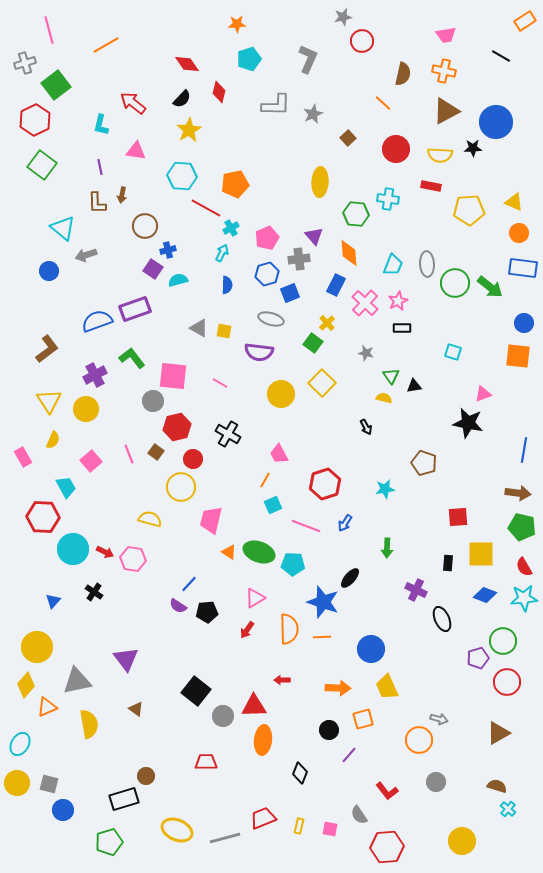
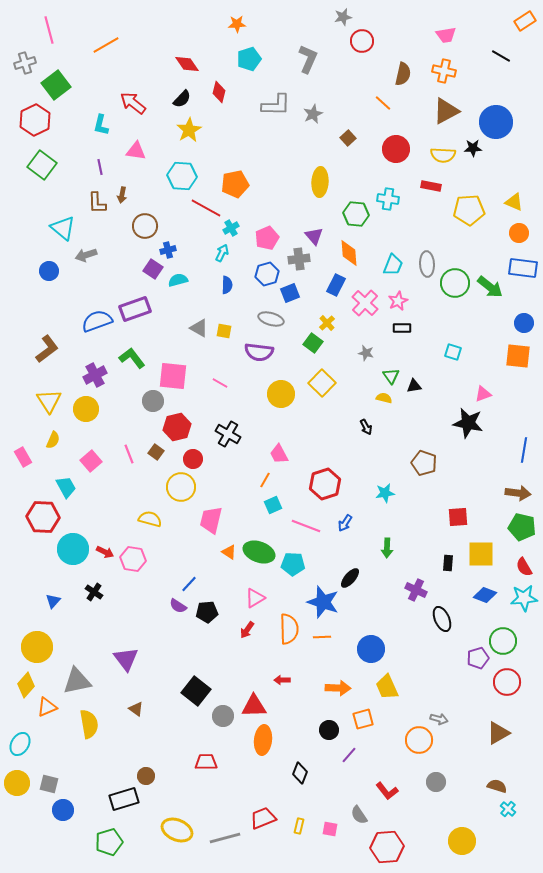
yellow semicircle at (440, 155): moved 3 px right
cyan star at (385, 489): moved 4 px down
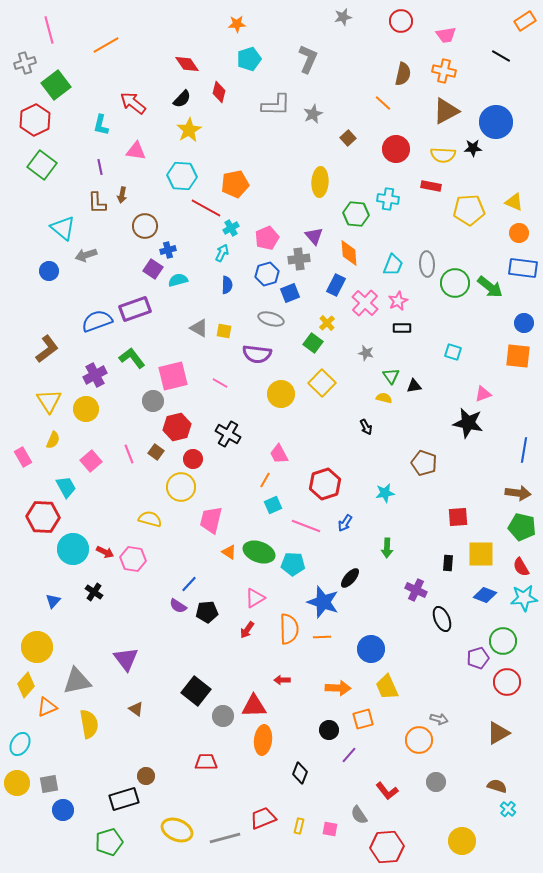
red circle at (362, 41): moved 39 px right, 20 px up
purple semicircle at (259, 352): moved 2 px left, 2 px down
pink square at (173, 376): rotated 20 degrees counterclockwise
red semicircle at (524, 567): moved 3 px left
gray square at (49, 784): rotated 24 degrees counterclockwise
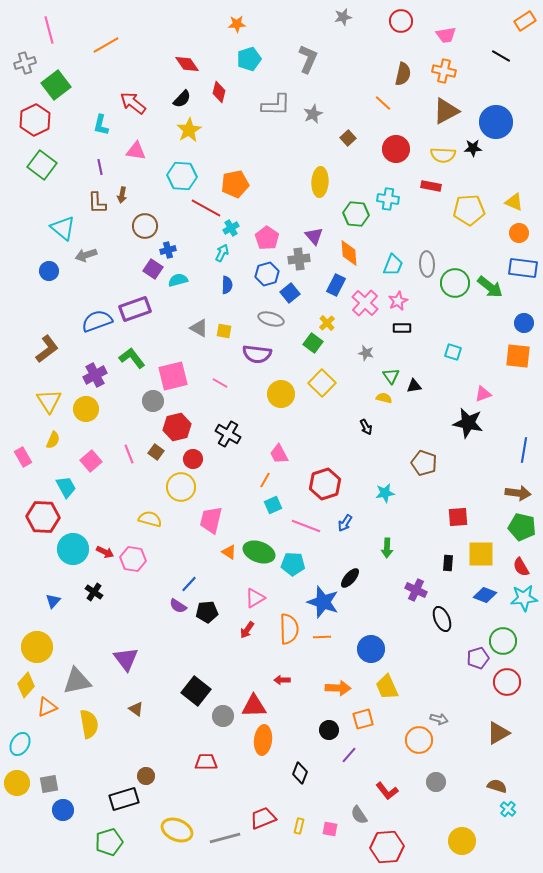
pink pentagon at (267, 238): rotated 15 degrees counterclockwise
blue square at (290, 293): rotated 18 degrees counterclockwise
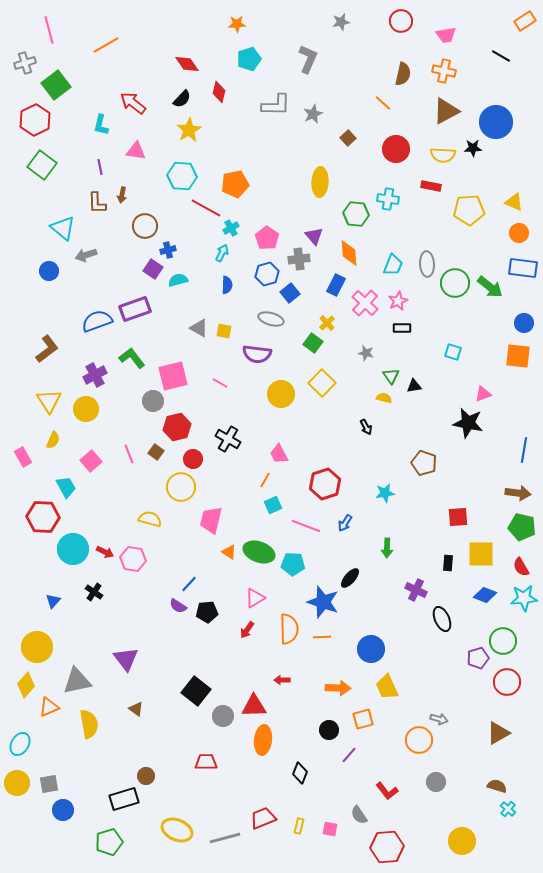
gray star at (343, 17): moved 2 px left, 5 px down
black cross at (228, 434): moved 5 px down
orange triangle at (47, 707): moved 2 px right
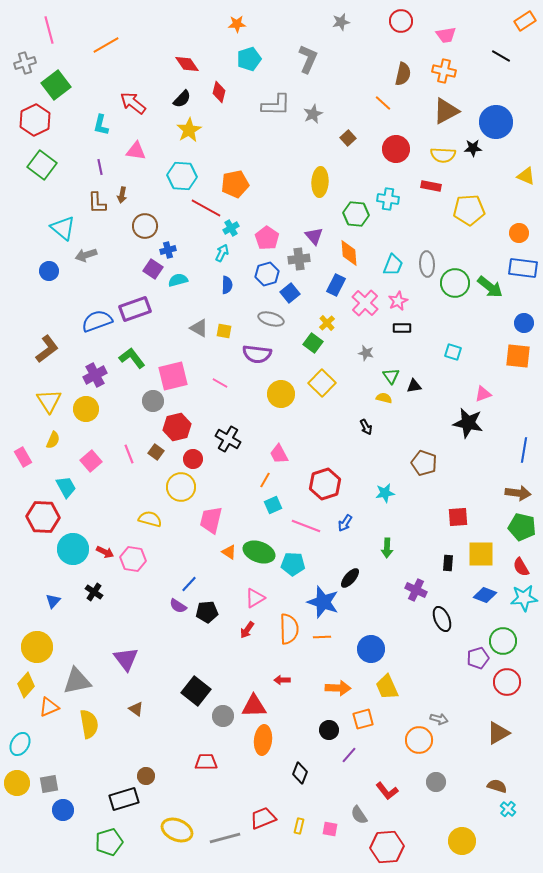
yellow triangle at (514, 202): moved 12 px right, 26 px up
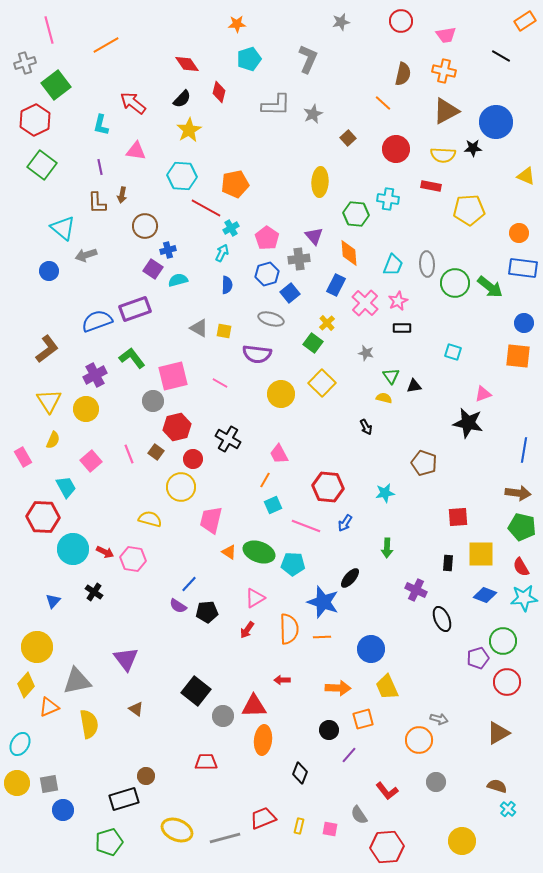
red hexagon at (325, 484): moved 3 px right, 3 px down; rotated 24 degrees clockwise
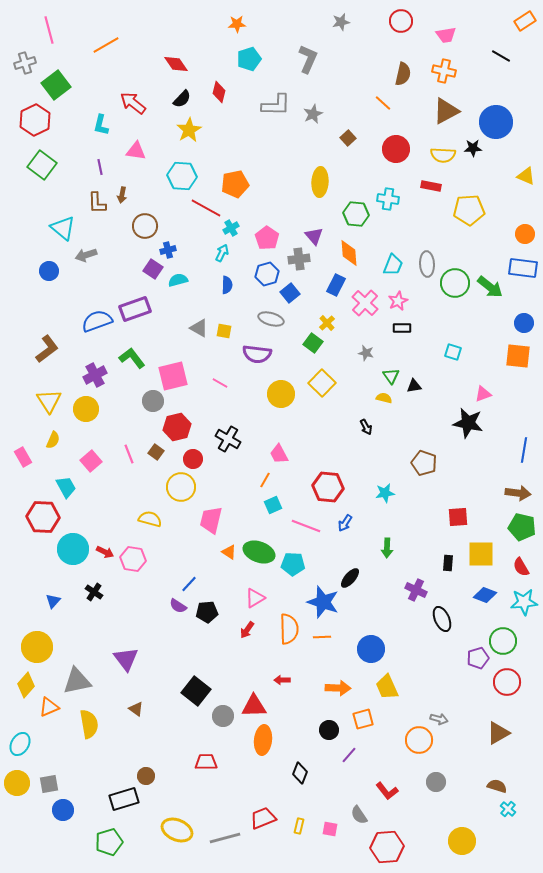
red diamond at (187, 64): moved 11 px left
orange circle at (519, 233): moved 6 px right, 1 px down
cyan star at (524, 598): moved 4 px down
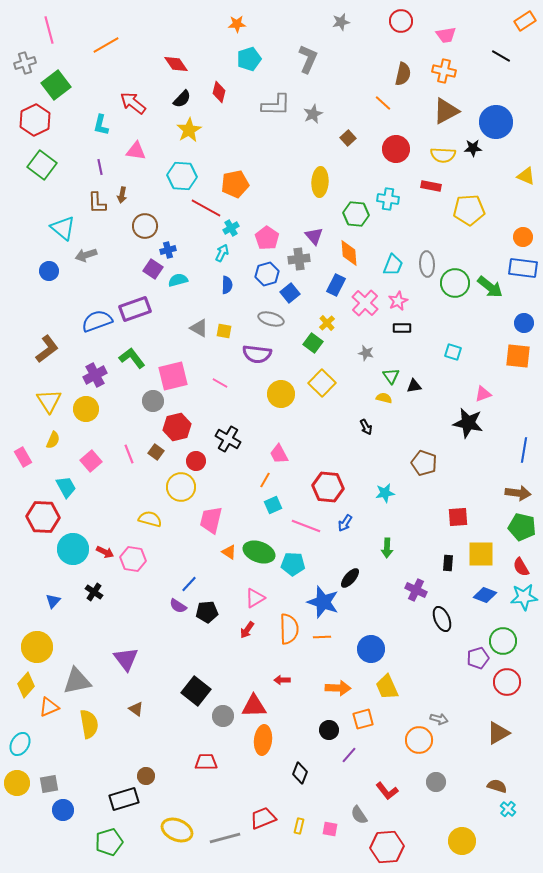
orange circle at (525, 234): moved 2 px left, 3 px down
red circle at (193, 459): moved 3 px right, 2 px down
cyan star at (524, 602): moved 5 px up
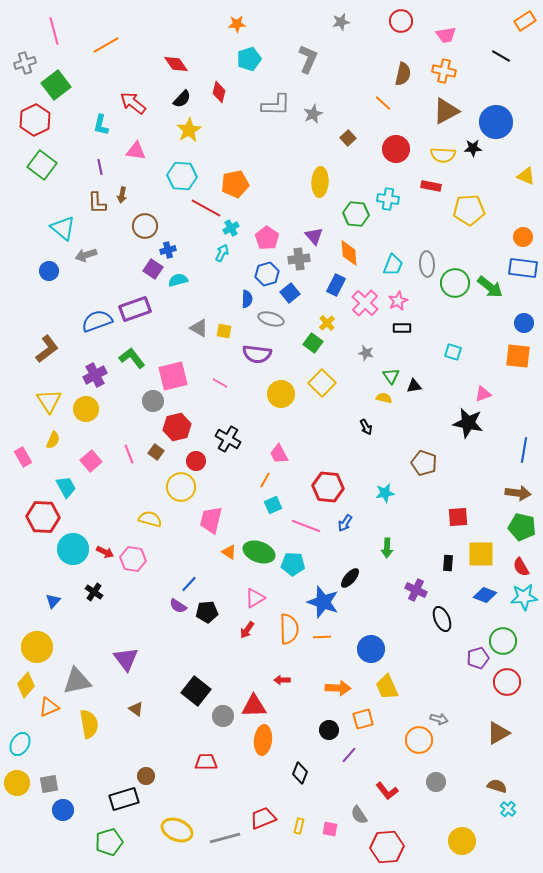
pink line at (49, 30): moved 5 px right, 1 px down
blue semicircle at (227, 285): moved 20 px right, 14 px down
